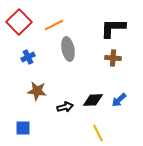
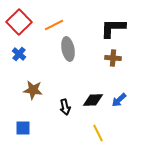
blue cross: moved 9 px left, 3 px up; rotated 24 degrees counterclockwise
brown star: moved 4 px left, 1 px up
black arrow: rotated 91 degrees clockwise
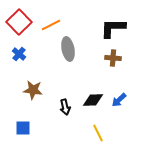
orange line: moved 3 px left
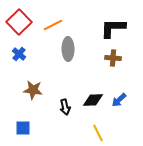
orange line: moved 2 px right
gray ellipse: rotated 10 degrees clockwise
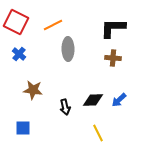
red square: moved 3 px left; rotated 20 degrees counterclockwise
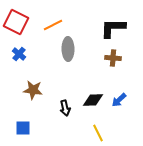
black arrow: moved 1 px down
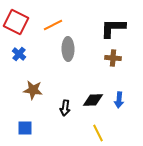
blue arrow: rotated 42 degrees counterclockwise
black arrow: rotated 21 degrees clockwise
blue square: moved 2 px right
